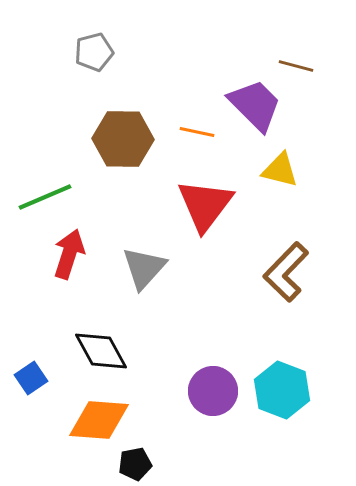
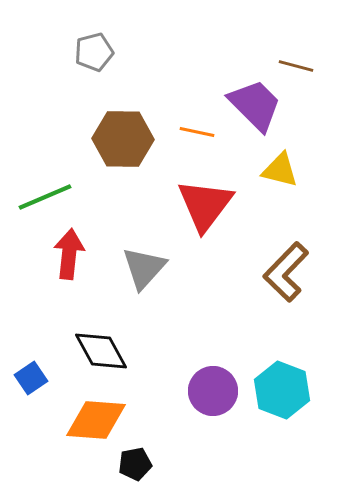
red arrow: rotated 12 degrees counterclockwise
orange diamond: moved 3 px left
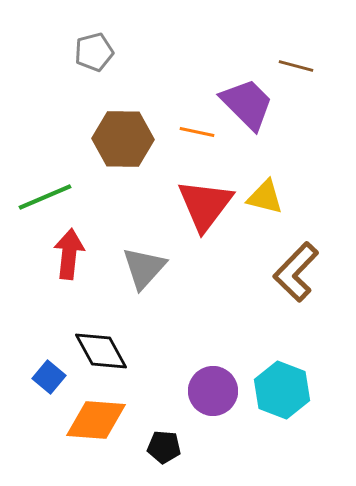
purple trapezoid: moved 8 px left, 1 px up
yellow triangle: moved 15 px left, 27 px down
brown L-shape: moved 10 px right
blue square: moved 18 px right, 1 px up; rotated 16 degrees counterclockwise
black pentagon: moved 29 px right, 17 px up; rotated 16 degrees clockwise
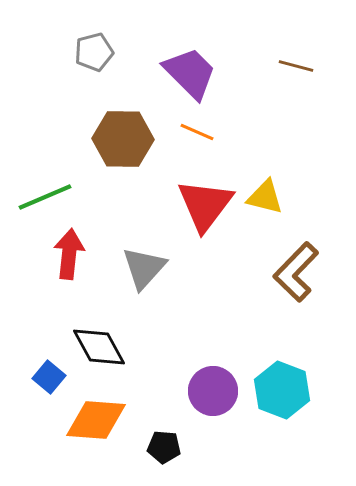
purple trapezoid: moved 57 px left, 31 px up
orange line: rotated 12 degrees clockwise
black diamond: moved 2 px left, 4 px up
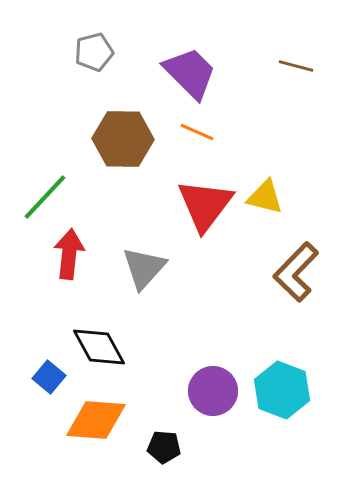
green line: rotated 24 degrees counterclockwise
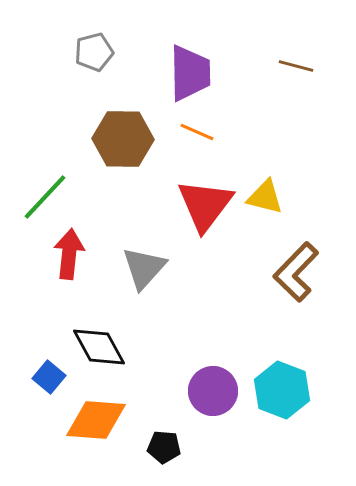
purple trapezoid: rotated 44 degrees clockwise
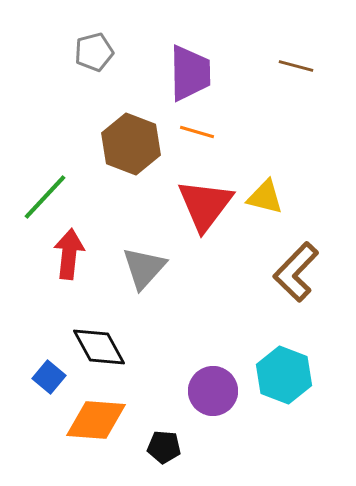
orange line: rotated 8 degrees counterclockwise
brown hexagon: moved 8 px right, 5 px down; rotated 20 degrees clockwise
cyan hexagon: moved 2 px right, 15 px up
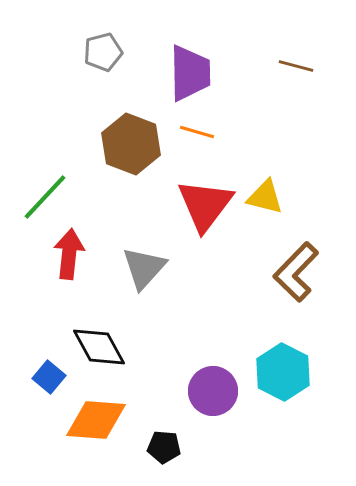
gray pentagon: moved 9 px right
cyan hexagon: moved 1 px left, 3 px up; rotated 6 degrees clockwise
